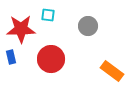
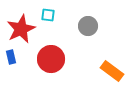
red star: rotated 24 degrees counterclockwise
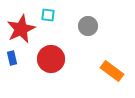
blue rectangle: moved 1 px right, 1 px down
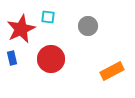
cyan square: moved 2 px down
orange rectangle: rotated 65 degrees counterclockwise
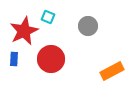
cyan square: rotated 16 degrees clockwise
red star: moved 3 px right, 2 px down
blue rectangle: moved 2 px right, 1 px down; rotated 16 degrees clockwise
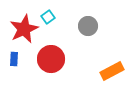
cyan square: rotated 32 degrees clockwise
red star: moved 2 px up
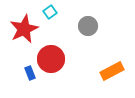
cyan square: moved 2 px right, 5 px up
blue rectangle: moved 16 px right, 14 px down; rotated 24 degrees counterclockwise
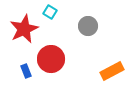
cyan square: rotated 24 degrees counterclockwise
blue rectangle: moved 4 px left, 2 px up
